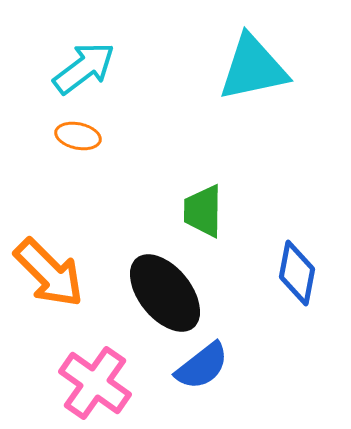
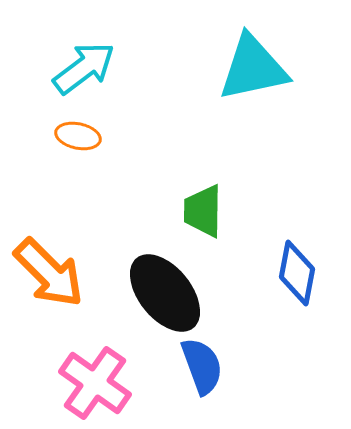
blue semicircle: rotated 72 degrees counterclockwise
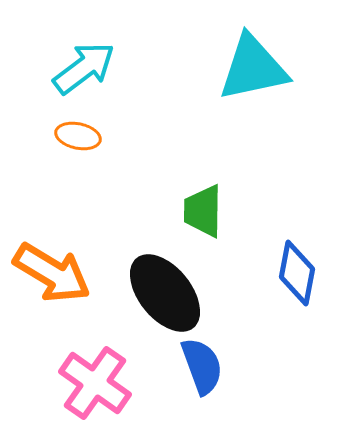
orange arrow: moved 3 px right; rotated 14 degrees counterclockwise
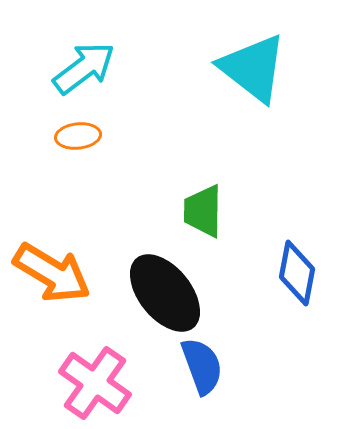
cyan triangle: rotated 50 degrees clockwise
orange ellipse: rotated 18 degrees counterclockwise
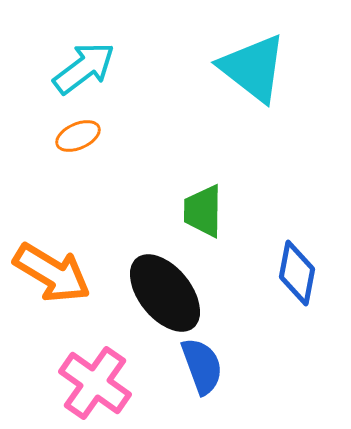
orange ellipse: rotated 18 degrees counterclockwise
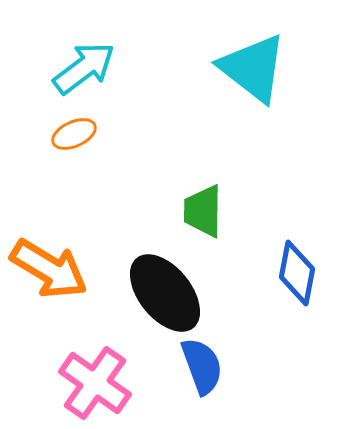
orange ellipse: moved 4 px left, 2 px up
orange arrow: moved 3 px left, 4 px up
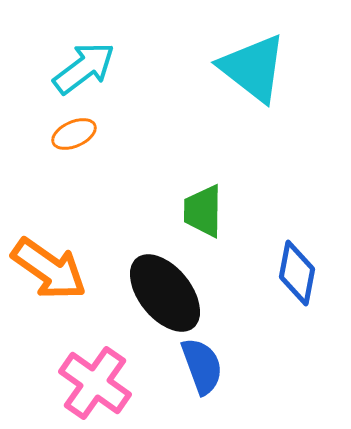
orange arrow: rotated 4 degrees clockwise
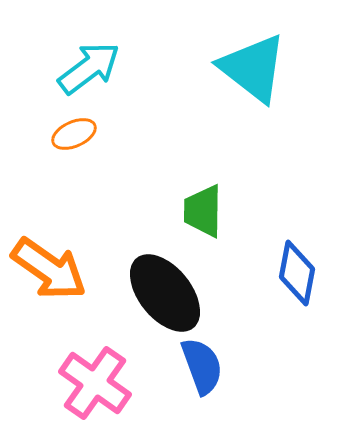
cyan arrow: moved 5 px right
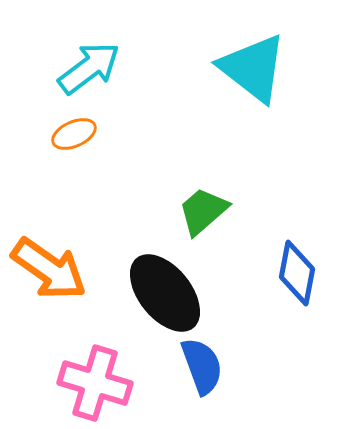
green trapezoid: rotated 48 degrees clockwise
pink cross: rotated 18 degrees counterclockwise
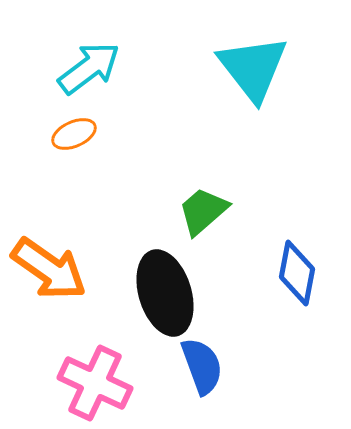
cyan triangle: rotated 14 degrees clockwise
black ellipse: rotated 22 degrees clockwise
pink cross: rotated 8 degrees clockwise
